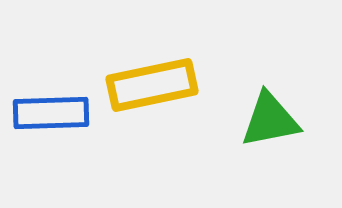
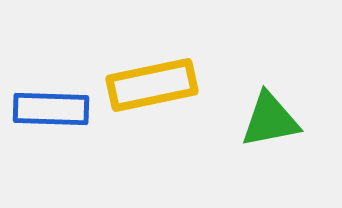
blue rectangle: moved 4 px up; rotated 4 degrees clockwise
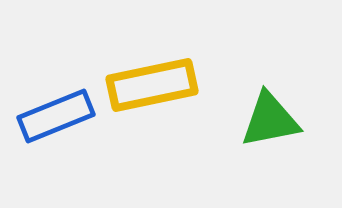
blue rectangle: moved 5 px right, 7 px down; rotated 24 degrees counterclockwise
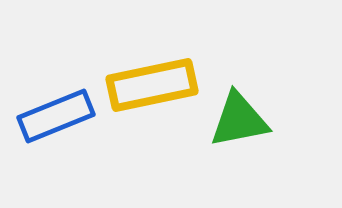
green triangle: moved 31 px left
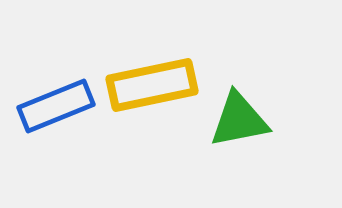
blue rectangle: moved 10 px up
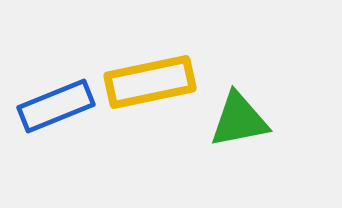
yellow rectangle: moved 2 px left, 3 px up
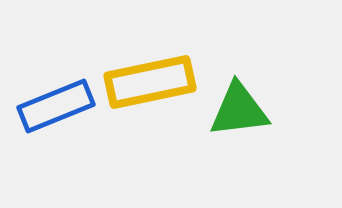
green triangle: moved 10 px up; rotated 4 degrees clockwise
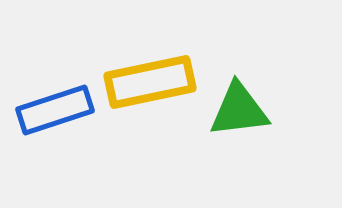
blue rectangle: moved 1 px left, 4 px down; rotated 4 degrees clockwise
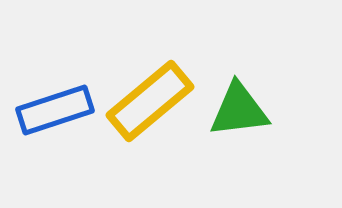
yellow rectangle: moved 19 px down; rotated 28 degrees counterclockwise
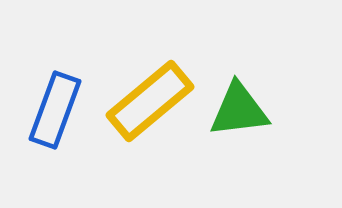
blue rectangle: rotated 52 degrees counterclockwise
